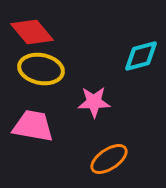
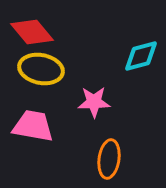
orange ellipse: rotated 48 degrees counterclockwise
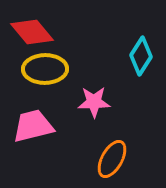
cyan diamond: rotated 42 degrees counterclockwise
yellow ellipse: moved 4 px right; rotated 12 degrees counterclockwise
pink trapezoid: rotated 24 degrees counterclockwise
orange ellipse: moved 3 px right; rotated 21 degrees clockwise
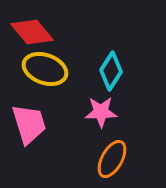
cyan diamond: moved 30 px left, 15 px down
yellow ellipse: rotated 21 degrees clockwise
pink star: moved 7 px right, 10 px down
pink trapezoid: moved 4 px left, 2 px up; rotated 87 degrees clockwise
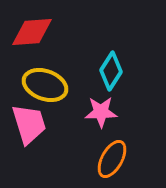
red diamond: rotated 54 degrees counterclockwise
yellow ellipse: moved 16 px down
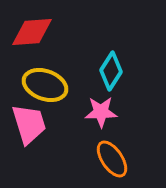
orange ellipse: rotated 63 degrees counterclockwise
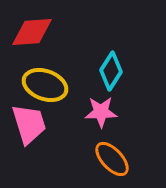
orange ellipse: rotated 9 degrees counterclockwise
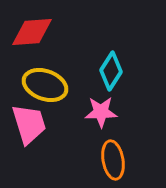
orange ellipse: moved 1 px right, 1 px down; rotated 33 degrees clockwise
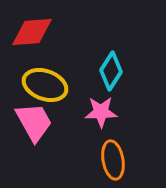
pink trapezoid: moved 5 px right, 2 px up; rotated 12 degrees counterclockwise
